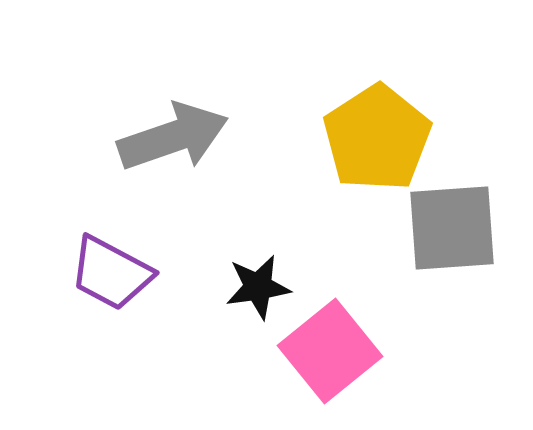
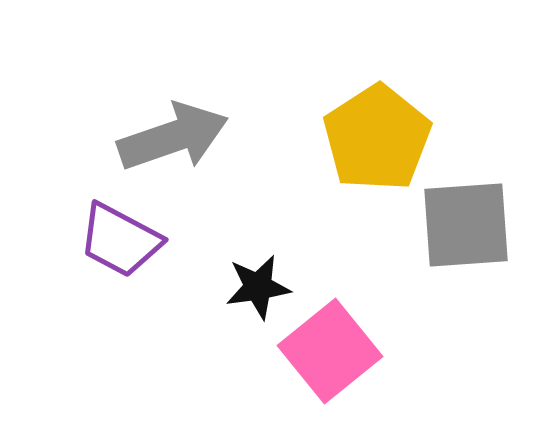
gray square: moved 14 px right, 3 px up
purple trapezoid: moved 9 px right, 33 px up
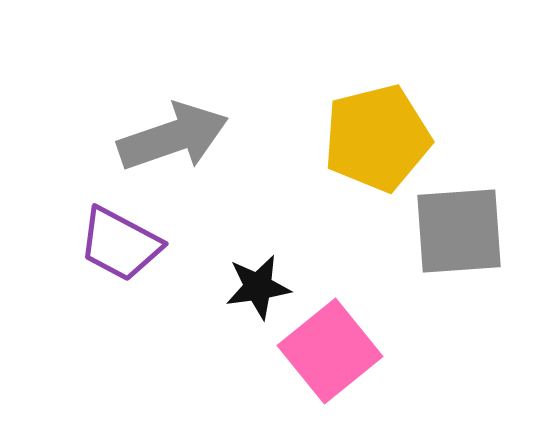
yellow pentagon: rotated 19 degrees clockwise
gray square: moved 7 px left, 6 px down
purple trapezoid: moved 4 px down
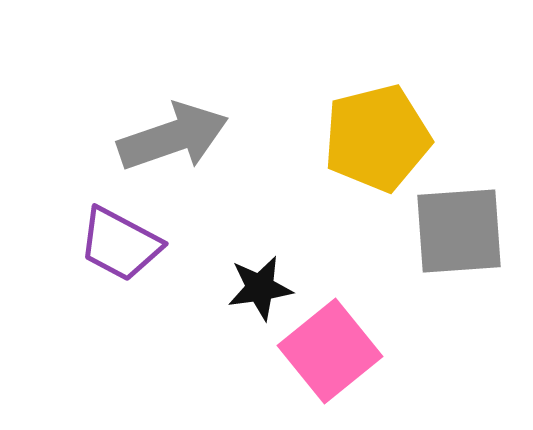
black star: moved 2 px right, 1 px down
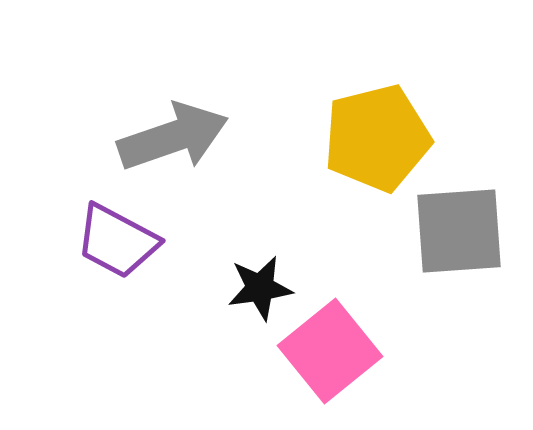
purple trapezoid: moved 3 px left, 3 px up
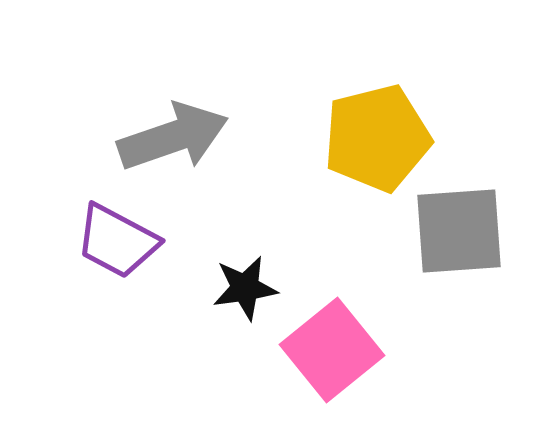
black star: moved 15 px left
pink square: moved 2 px right, 1 px up
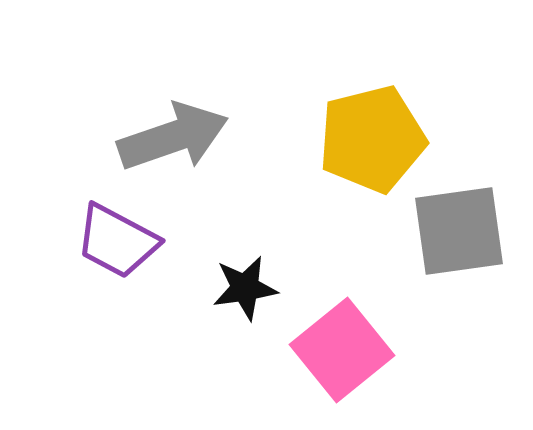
yellow pentagon: moved 5 px left, 1 px down
gray square: rotated 4 degrees counterclockwise
pink square: moved 10 px right
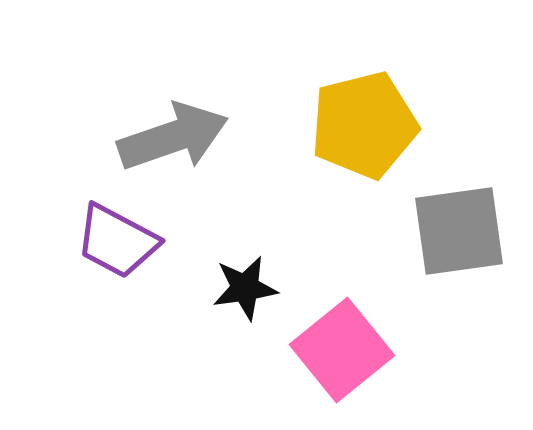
yellow pentagon: moved 8 px left, 14 px up
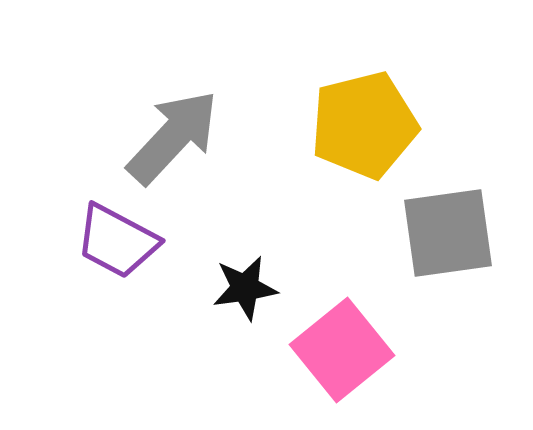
gray arrow: rotated 28 degrees counterclockwise
gray square: moved 11 px left, 2 px down
